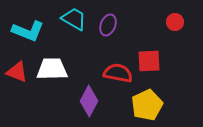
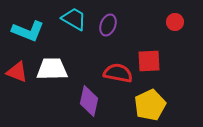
purple diamond: rotated 16 degrees counterclockwise
yellow pentagon: moved 3 px right
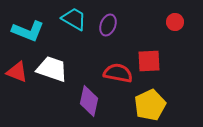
white trapezoid: rotated 20 degrees clockwise
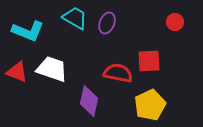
cyan trapezoid: moved 1 px right, 1 px up
purple ellipse: moved 1 px left, 2 px up
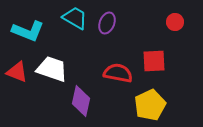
red square: moved 5 px right
purple diamond: moved 8 px left
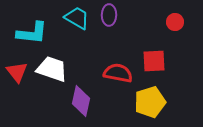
cyan trapezoid: moved 2 px right
purple ellipse: moved 2 px right, 8 px up; rotated 20 degrees counterclockwise
cyan L-shape: moved 4 px right, 2 px down; rotated 16 degrees counterclockwise
red triangle: rotated 30 degrees clockwise
yellow pentagon: moved 3 px up; rotated 8 degrees clockwise
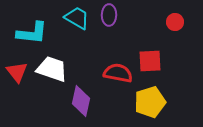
red square: moved 4 px left
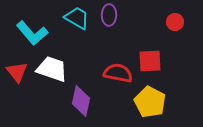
cyan L-shape: rotated 44 degrees clockwise
yellow pentagon: rotated 28 degrees counterclockwise
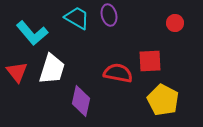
purple ellipse: rotated 15 degrees counterclockwise
red circle: moved 1 px down
white trapezoid: rotated 88 degrees clockwise
yellow pentagon: moved 13 px right, 2 px up
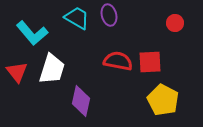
red square: moved 1 px down
red semicircle: moved 12 px up
